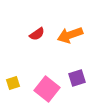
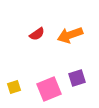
yellow square: moved 1 px right, 4 px down
pink square: moved 2 px right; rotated 30 degrees clockwise
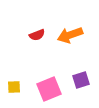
red semicircle: moved 1 px down; rotated 14 degrees clockwise
purple square: moved 4 px right, 2 px down
yellow square: rotated 16 degrees clockwise
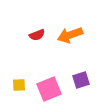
yellow square: moved 5 px right, 2 px up
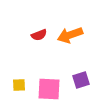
red semicircle: moved 2 px right
pink square: rotated 25 degrees clockwise
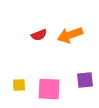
purple square: moved 4 px right; rotated 12 degrees clockwise
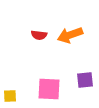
red semicircle: rotated 28 degrees clockwise
yellow square: moved 9 px left, 11 px down
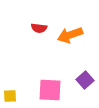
red semicircle: moved 7 px up
purple square: rotated 36 degrees counterclockwise
pink square: moved 1 px right, 1 px down
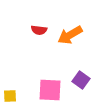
red semicircle: moved 2 px down
orange arrow: rotated 10 degrees counterclockwise
purple square: moved 4 px left; rotated 12 degrees counterclockwise
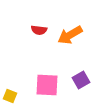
purple square: rotated 24 degrees clockwise
pink square: moved 3 px left, 5 px up
yellow square: rotated 24 degrees clockwise
